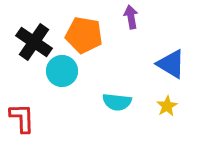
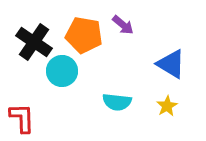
purple arrow: moved 8 px left, 8 px down; rotated 140 degrees clockwise
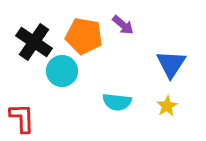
orange pentagon: moved 1 px down
blue triangle: rotated 32 degrees clockwise
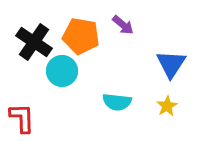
orange pentagon: moved 3 px left
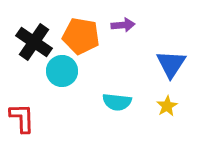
purple arrow: rotated 45 degrees counterclockwise
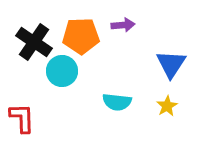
orange pentagon: rotated 12 degrees counterclockwise
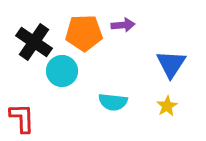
orange pentagon: moved 3 px right, 3 px up
cyan semicircle: moved 4 px left
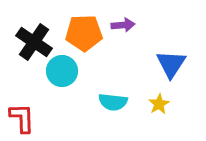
yellow star: moved 8 px left, 2 px up
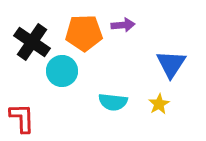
black cross: moved 2 px left
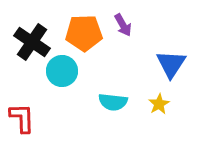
purple arrow: rotated 65 degrees clockwise
